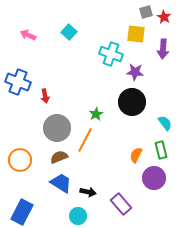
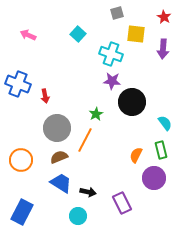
gray square: moved 29 px left, 1 px down
cyan square: moved 9 px right, 2 px down
purple star: moved 23 px left, 9 px down
blue cross: moved 2 px down
orange circle: moved 1 px right
purple rectangle: moved 1 px right, 1 px up; rotated 15 degrees clockwise
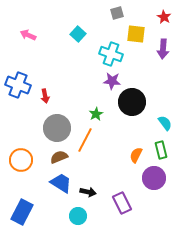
blue cross: moved 1 px down
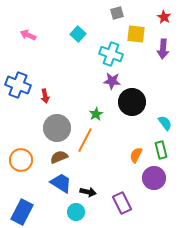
cyan circle: moved 2 px left, 4 px up
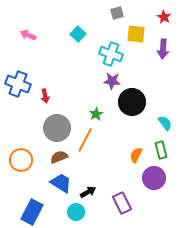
blue cross: moved 1 px up
black arrow: rotated 42 degrees counterclockwise
blue rectangle: moved 10 px right
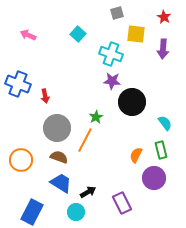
green star: moved 3 px down
brown semicircle: rotated 42 degrees clockwise
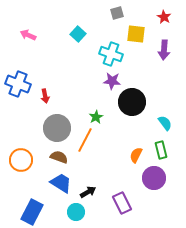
purple arrow: moved 1 px right, 1 px down
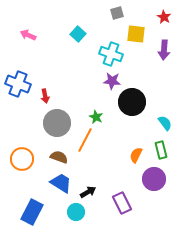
green star: rotated 16 degrees counterclockwise
gray circle: moved 5 px up
orange circle: moved 1 px right, 1 px up
purple circle: moved 1 px down
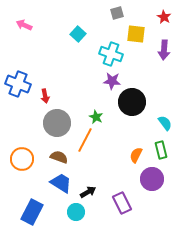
pink arrow: moved 4 px left, 10 px up
purple circle: moved 2 px left
